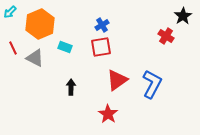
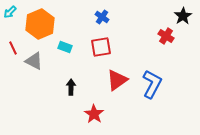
blue cross: moved 8 px up; rotated 24 degrees counterclockwise
gray triangle: moved 1 px left, 3 px down
red star: moved 14 px left
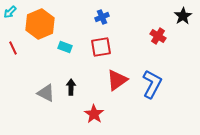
blue cross: rotated 32 degrees clockwise
red cross: moved 8 px left
gray triangle: moved 12 px right, 32 px down
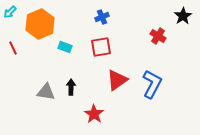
gray triangle: moved 1 px up; rotated 18 degrees counterclockwise
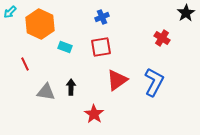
black star: moved 3 px right, 3 px up
orange hexagon: rotated 12 degrees counterclockwise
red cross: moved 4 px right, 2 px down
red line: moved 12 px right, 16 px down
blue L-shape: moved 2 px right, 2 px up
